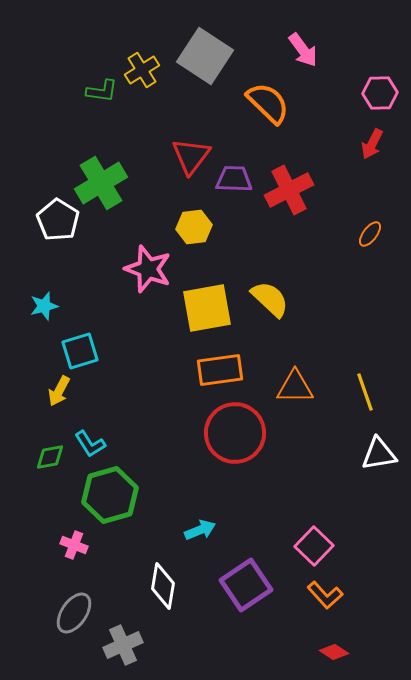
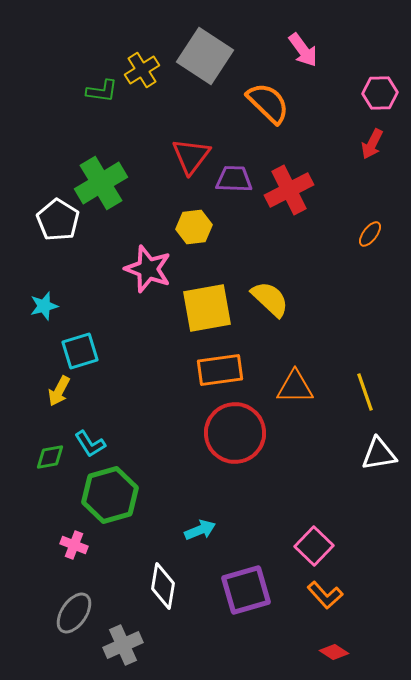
purple square: moved 5 px down; rotated 18 degrees clockwise
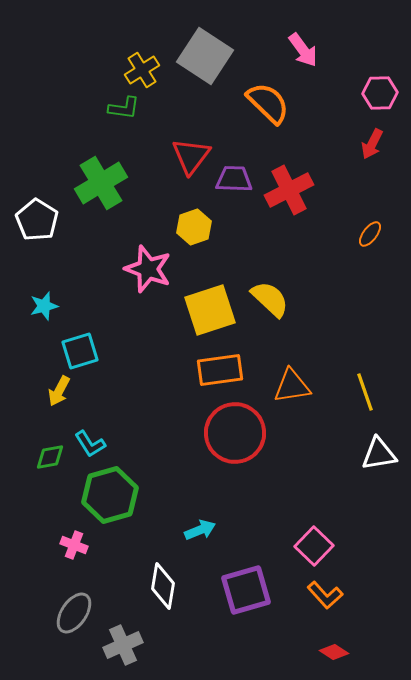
green L-shape: moved 22 px right, 17 px down
white pentagon: moved 21 px left
yellow hexagon: rotated 12 degrees counterclockwise
yellow square: moved 3 px right, 2 px down; rotated 8 degrees counterclockwise
orange triangle: moved 3 px left, 1 px up; rotated 9 degrees counterclockwise
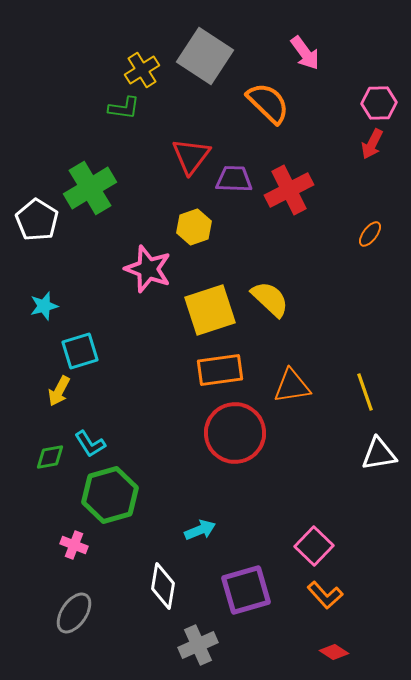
pink arrow: moved 2 px right, 3 px down
pink hexagon: moved 1 px left, 10 px down
green cross: moved 11 px left, 5 px down
gray cross: moved 75 px right
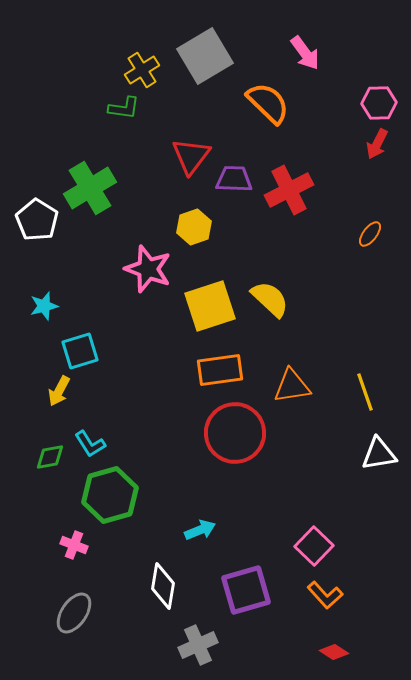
gray square: rotated 26 degrees clockwise
red arrow: moved 5 px right
yellow square: moved 4 px up
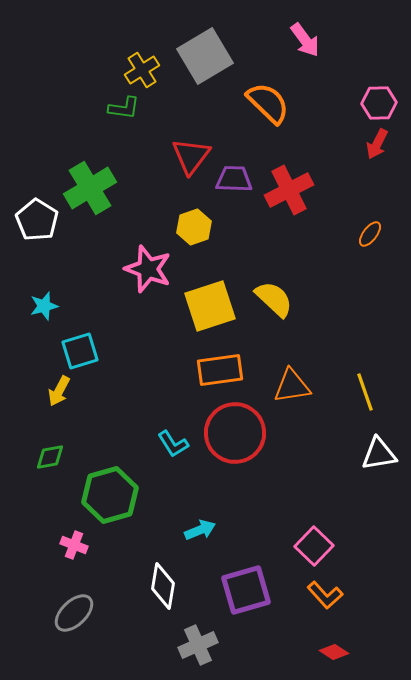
pink arrow: moved 13 px up
yellow semicircle: moved 4 px right
cyan L-shape: moved 83 px right
gray ellipse: rotated 12 degrees clockwise
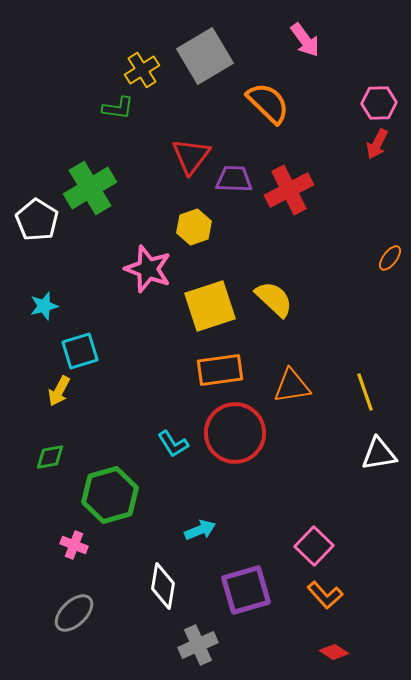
green L-shape: moved 6 px left
orange ellipse: moved 20 px right, 24 px down
